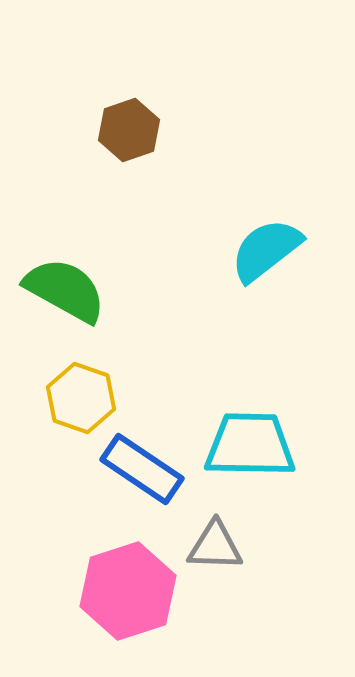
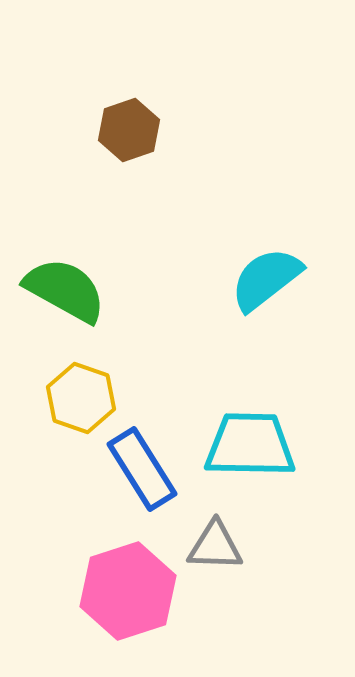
cyan semicircle: moved 29 px down
blue rectangle: rotated 24 degrees clockwise
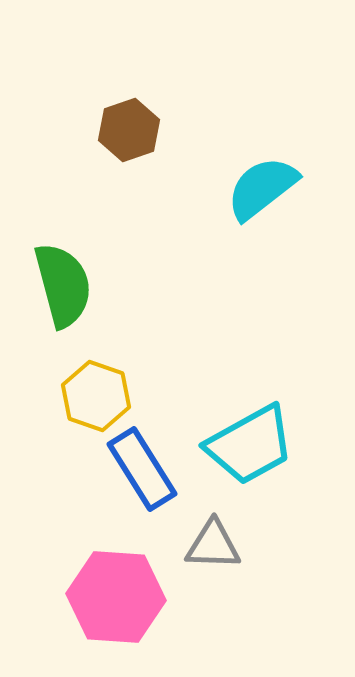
cyan semicircle: moved 4 px left, 91 px up
green semicircle: moved 2 px left, 5 px up; rotated 46 degrees clockwise
yellow hexagon: moved 15 px right, 2 px up
cyan trapezoid: rotated 150 degrees clockwise
gray triangle: moved 2 px left, 1 px up
pink hexagon: moved 12 px left, 6 px down; rotated 22 degrees clockwise
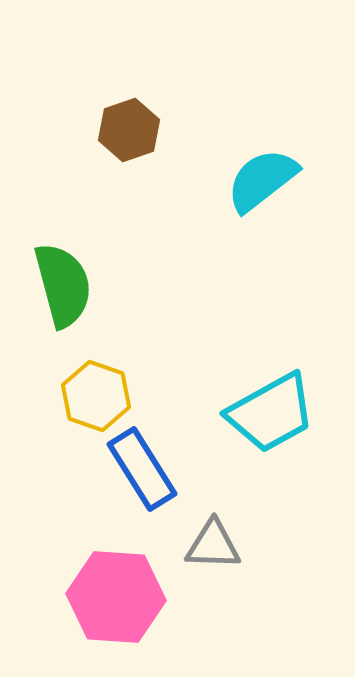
cyan semicircle: moved 8 px up
cyan trapezoid: moved 21 px right, 32 px up
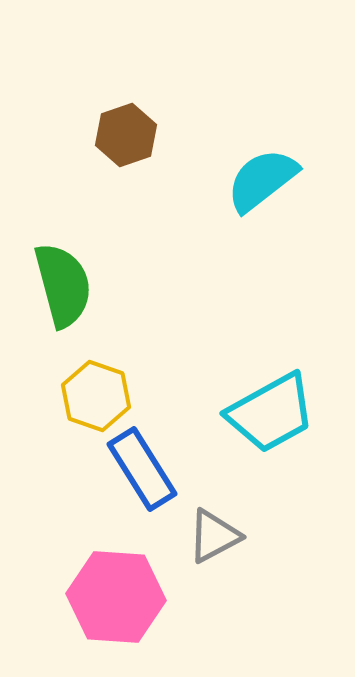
brown hexagon: moved 3 px left, 5 px down
gray triangle: moved 1 px right, 9 px up; rotated 30 degrees counterclockwise
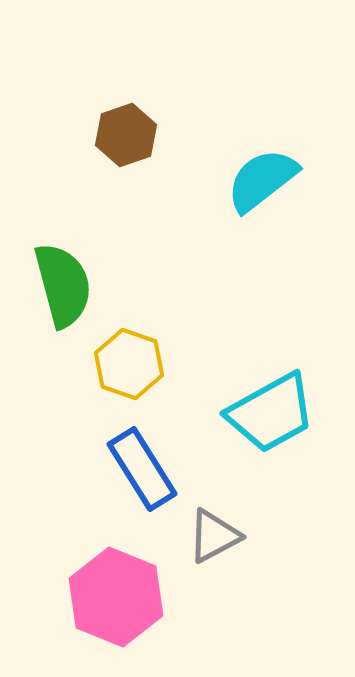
yellow hexagon: moved 33 px right, 32 px up
pink hexagon: rotated 18 degrees clockwise
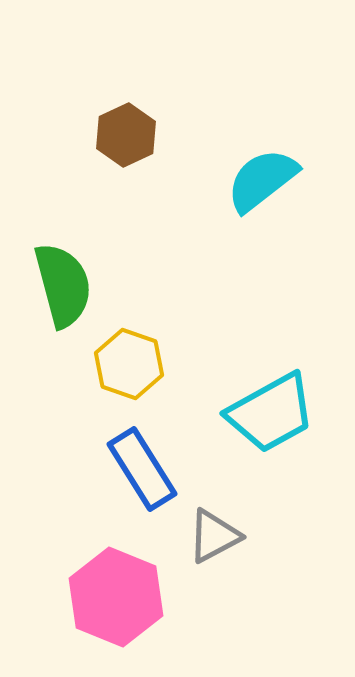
brown hexagon: rotated 6 degrees counterclockwise
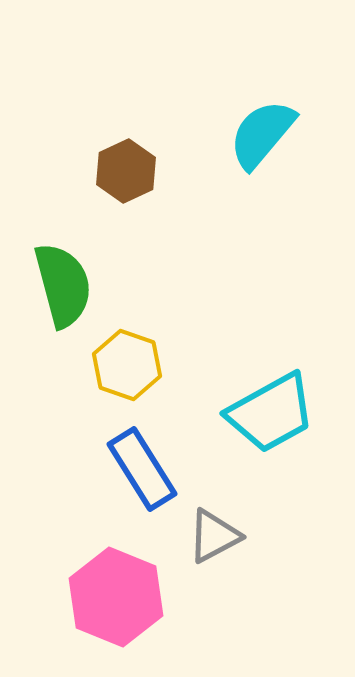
brown hexagon: moved 36 px down
cyan semicircle: moved 46 px up; rotated 12 degrees counterclockwise
yellow hexagon: moved 2 px left, 1 px down
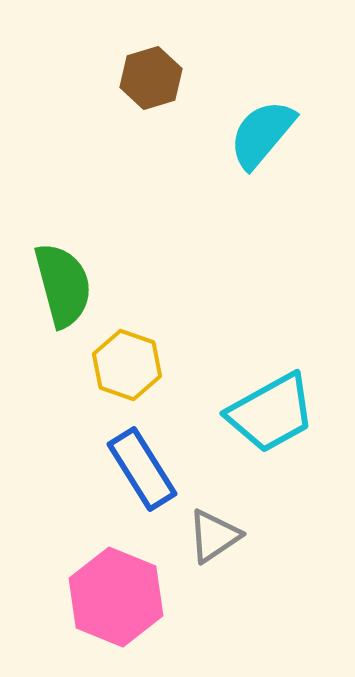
brown hexagon: moved 25 px right, 93 px up; rotated 8 degrees clockwise
gray triangle: rotated 6 degrees counterclockwise
